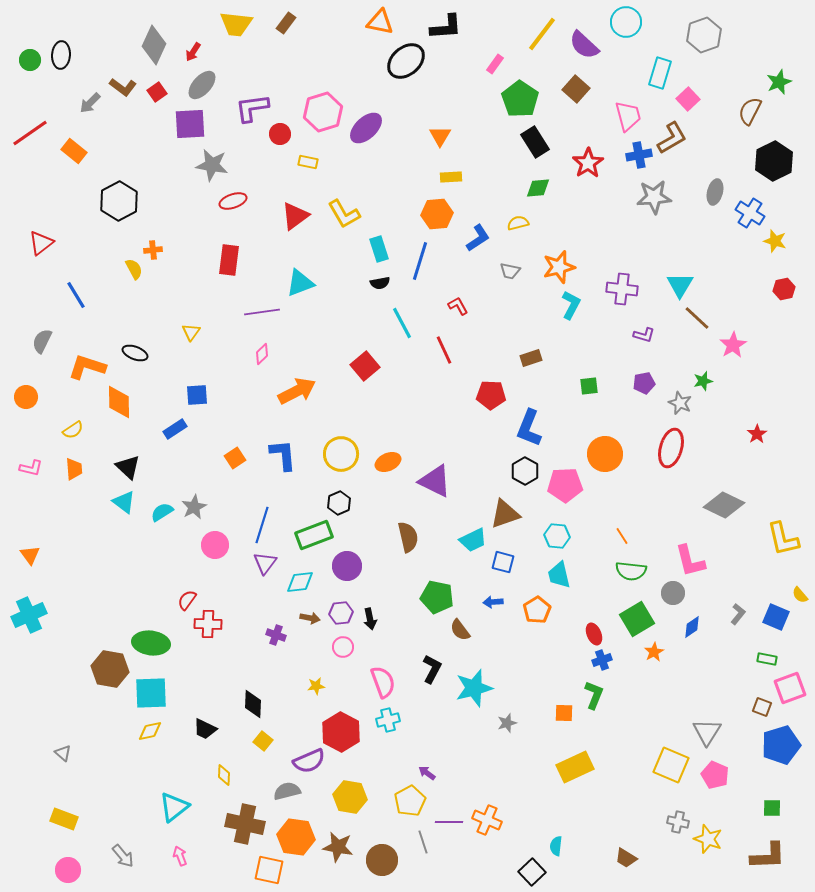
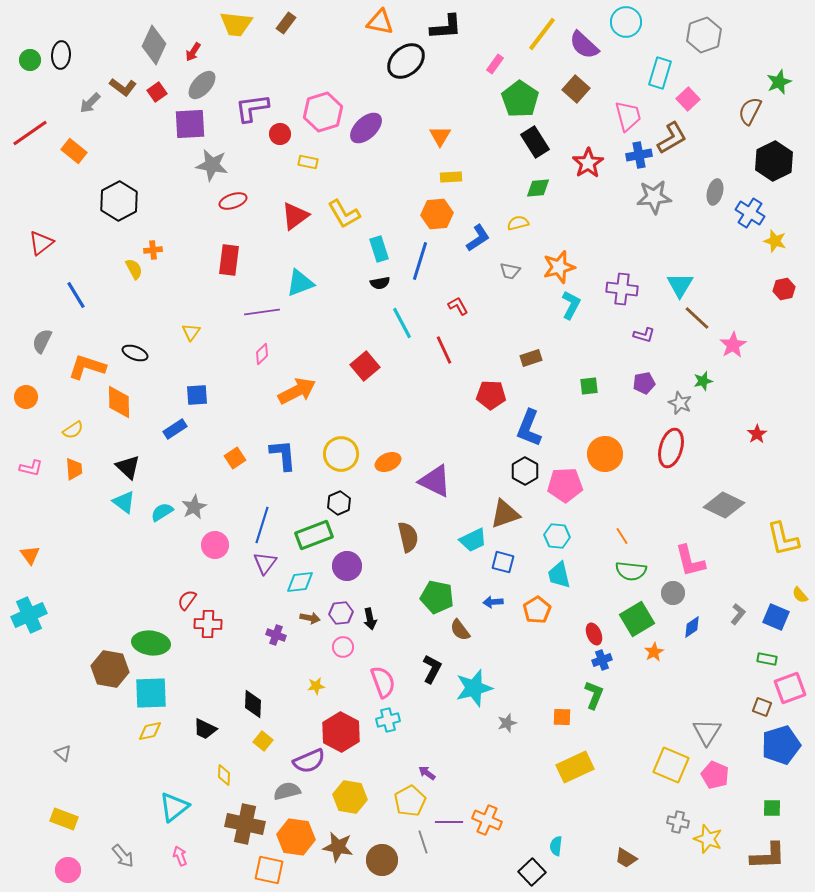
orange square at (564, 713): moved 2 px left, 4 px down
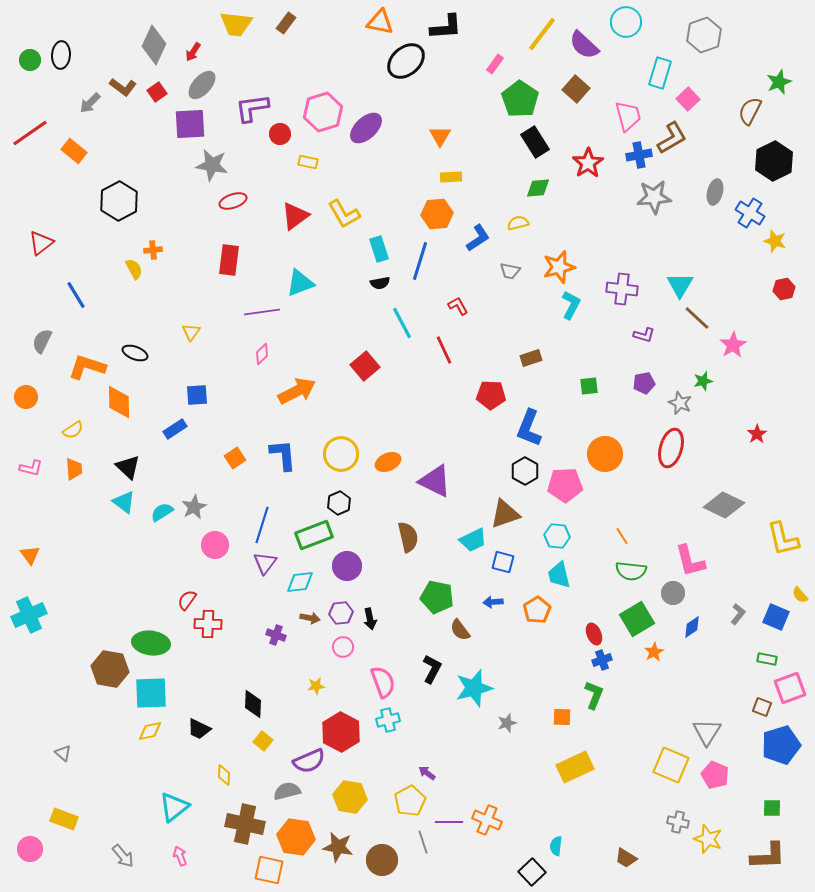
black trapezoid at (205, 729): moved 6 px left
pink circle at (68, 870): moved 38 px left, 21 px up
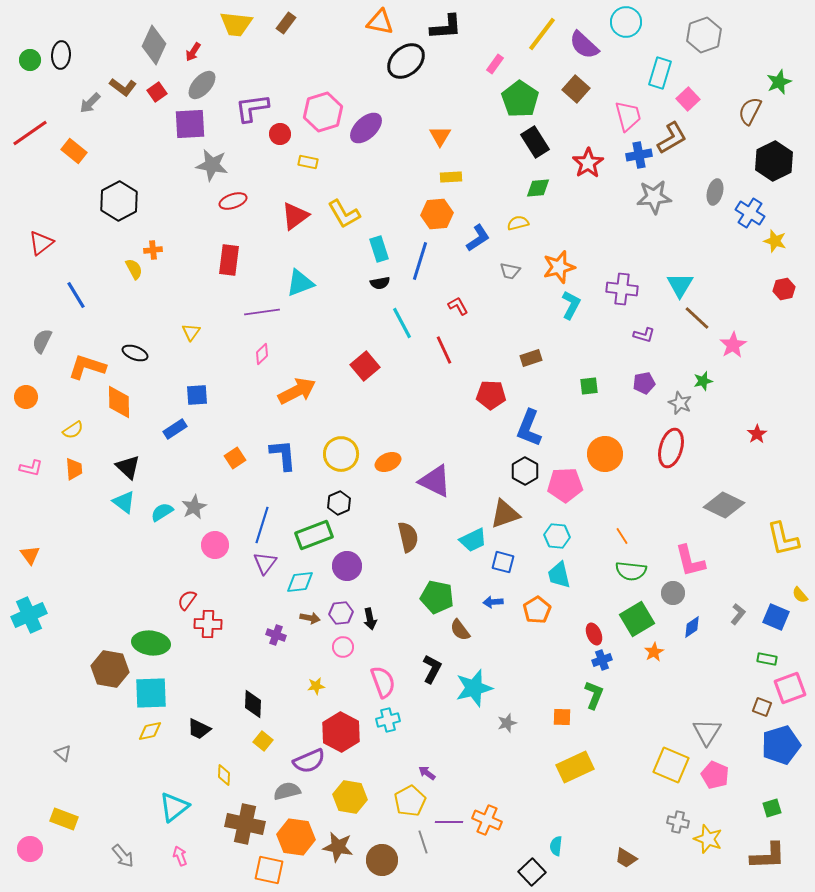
green square at (772, 808): rotated 18 degrees counterclockwise
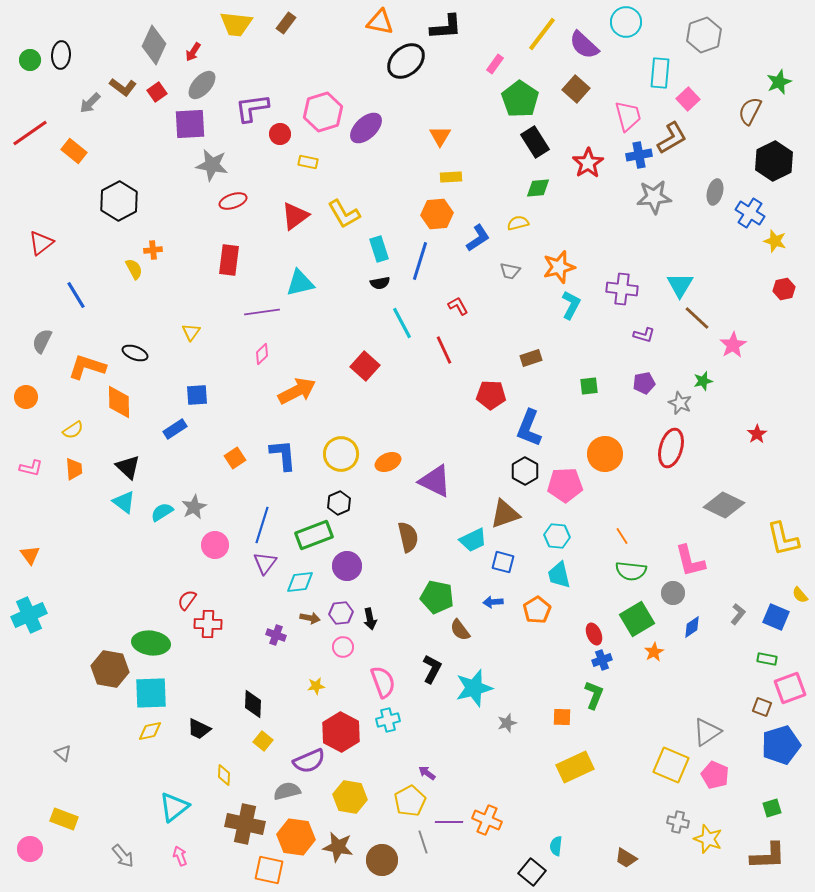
cyan rectangle at (660, 73): rotated 12 degrees counterclockwise
cyan triangle at (300, 283): rotated 8 degrees clockwise
red square at (365, 366): rotated 8 degrees counterclockwise
gray triangle at (707, 732): rotated 24 degrees clockwise
black square at (532, 872): rotated 8 degrees counterclockwise
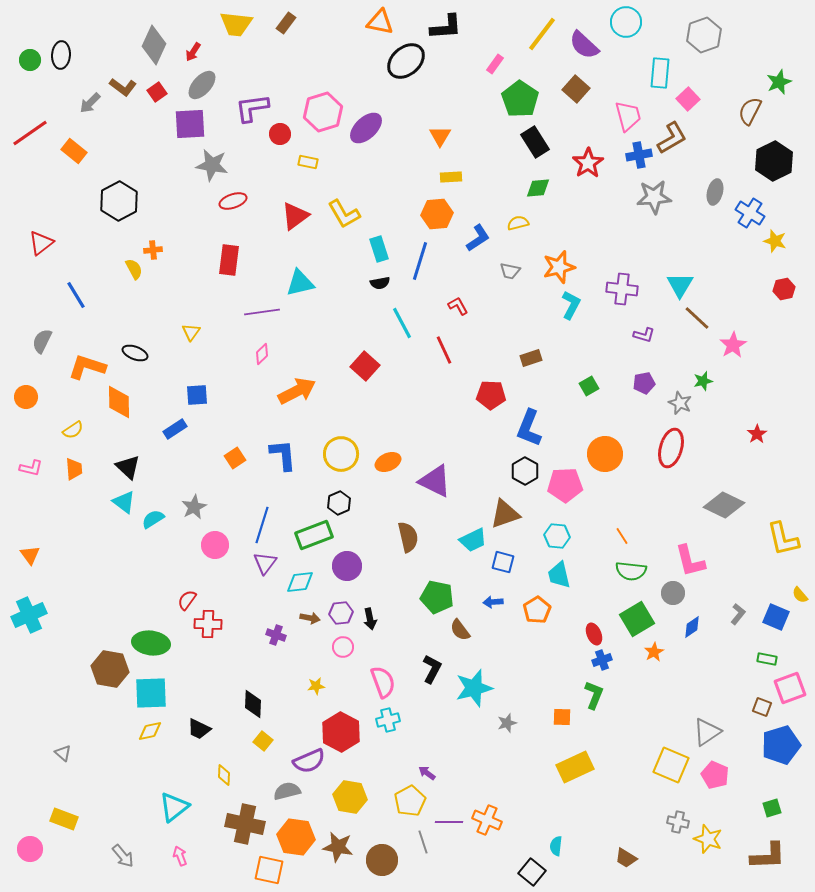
green square at (589, 386): rotated 24 degrees counterclockwise
cyan semicircle at (162, 512): moved 9 px left, 7 px down
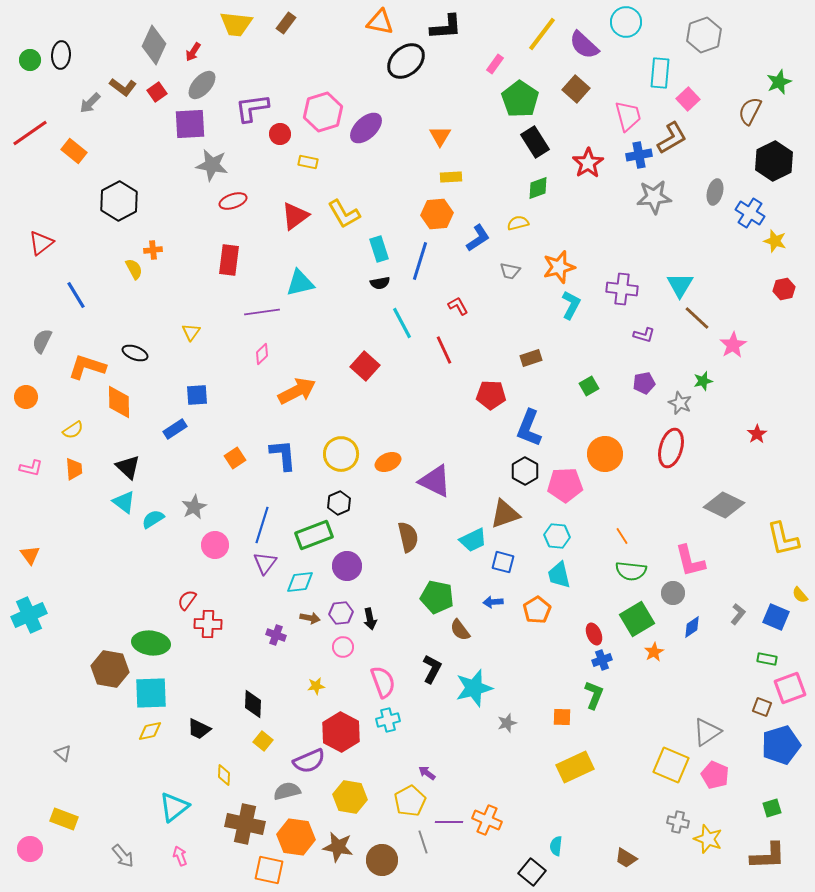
green diamond at (538, 188): rotated 15 degrees counterclockwise
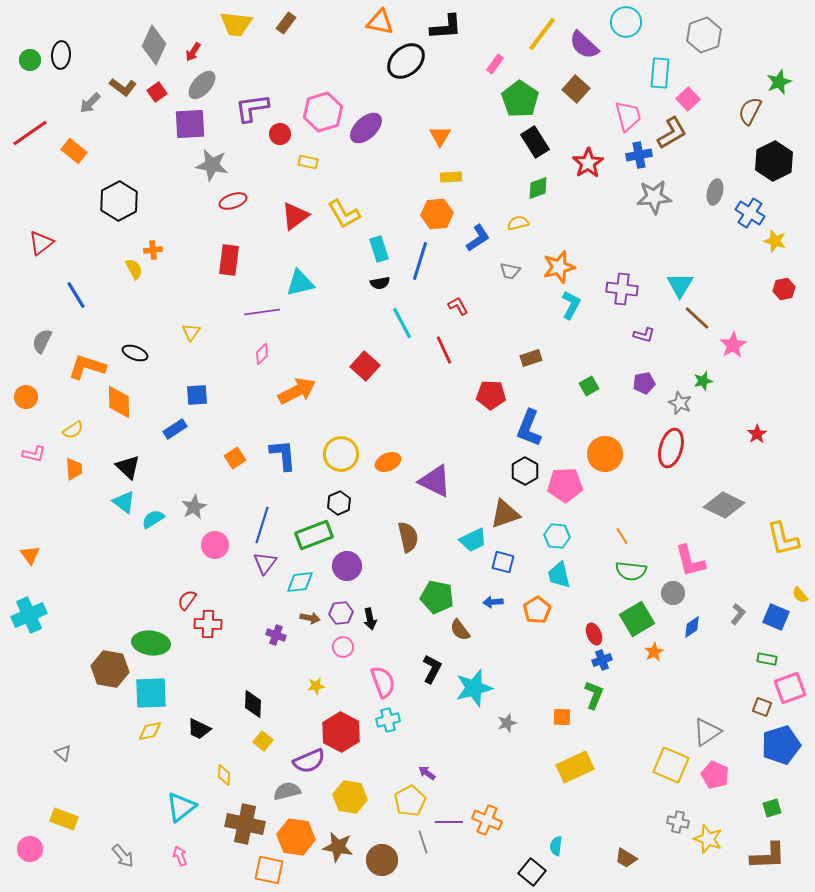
brown L-shape at (672, 138): moved 5 px up
pink L-shape at (31, 468): moved 3 px right, 14 px up
cyan triangle at (174, 807): moved 7 px right
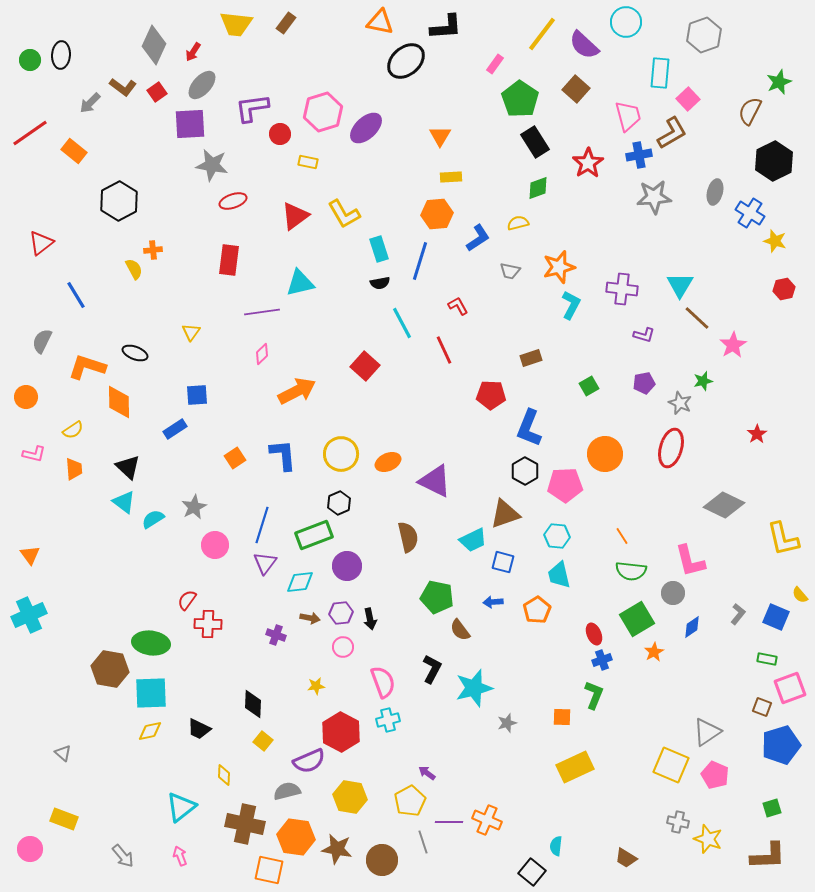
brown star at (338, 847): moved 1 px left, 2 px down
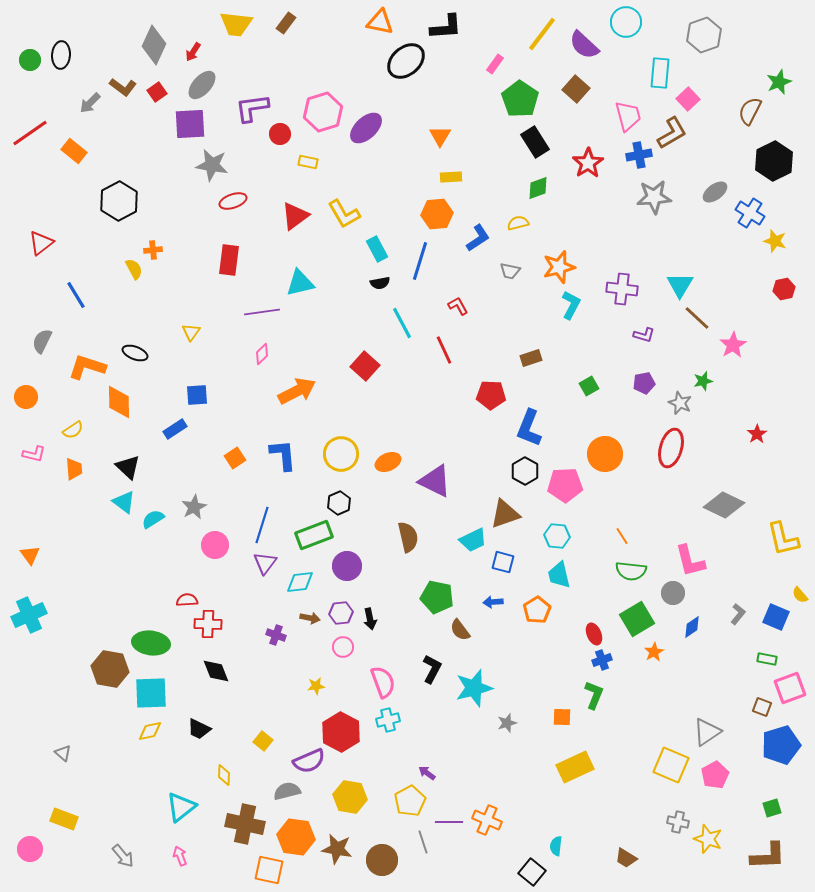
gray ellipse at (715, 192): rotated 40 degrees clockwise
cyan rectangle at (379, 249): moved 2 px left; rotated 10 degrees counterclockwise
red semicircle at (187, 600): rotated 50 degrees clockwise
black diamond at (253, 704): moved 37 px left, 33 px up; rotated 24 degrees counterclockwise
pink pentagon at (715, 775): rotated 20 degrees clockwise
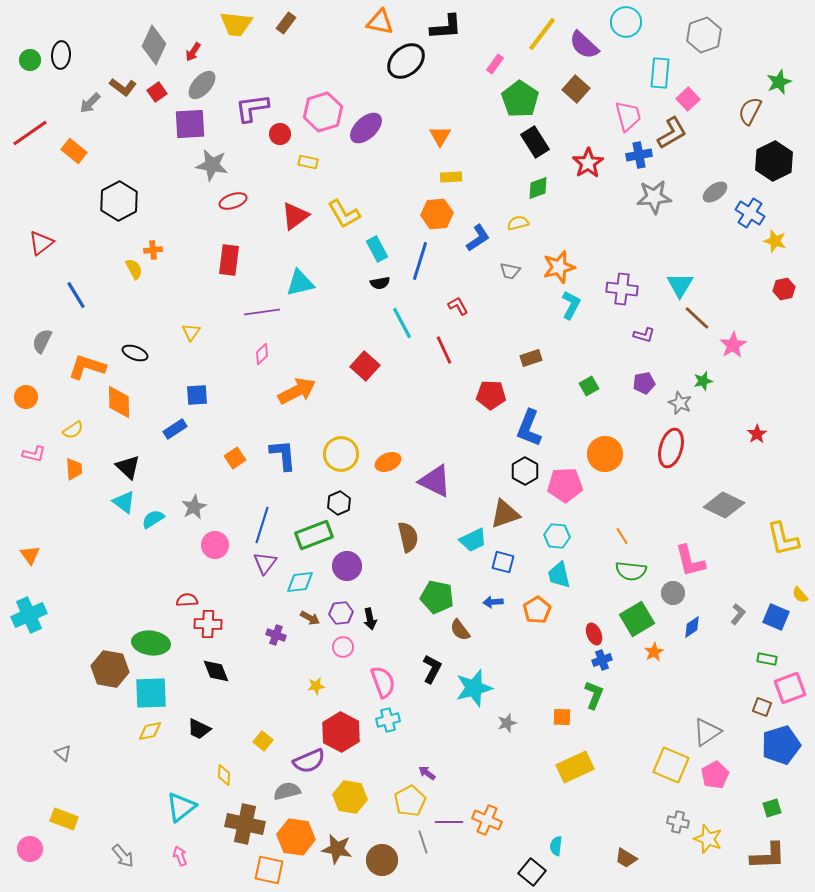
brown arrow at (310, 618): rotated 18 degrees clockwise
